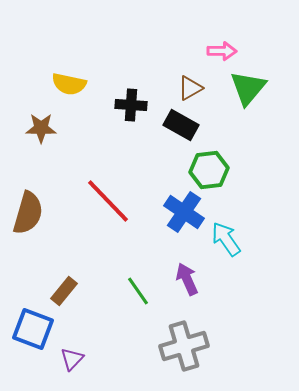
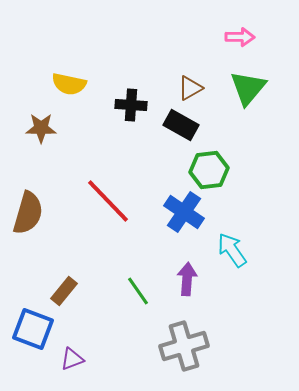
pink arrow: moved 18 px right, 14 px up
cyan arrow: moved 6 px right, 11 px down
purple arrow: rotated 28 degrees clockwise
purple triangle: rotated 25 degrees clockwise
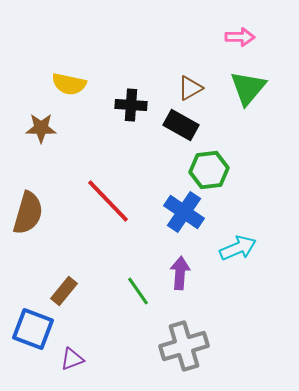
cyan arrow: moved 6 px right, 2 px up; rotated 102 degrees clockwise
purple arrow: moved 7 px left, 6 px up
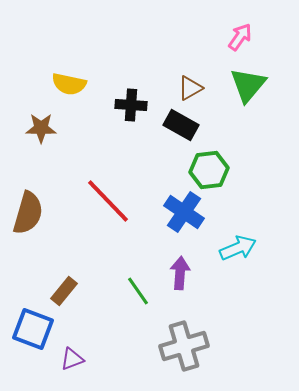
pink arrow: rotated 56 degrees counterclockwise
green triangle: moved 3 px up
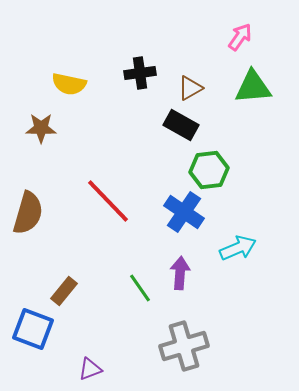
green triangle: moved 5 px right, 2 px down; rotated 45 degrees clockwise
black cross: moved 9 px right, 32 px up; rotated 12 degrees counterclockwise
green line: moved 2 px right, 3 px up
purple triangle: moved 18 px right, 10 px down
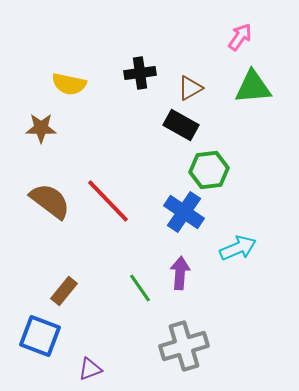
brown semicircle: moved 22 px right, 12 px up; rotated 69 degrees counterclockwise
blue square: moved 7 px right, 7 px down
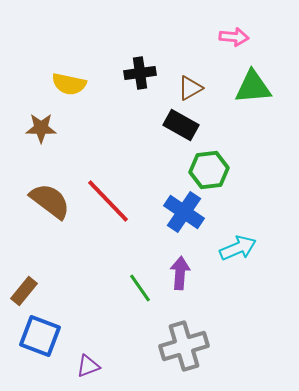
pink arrow: moved 6 px left; rotated 60 degrees clockwise
brown rectangle: moved 40 px left
purple triangle: moved 2 px left, 3 px up
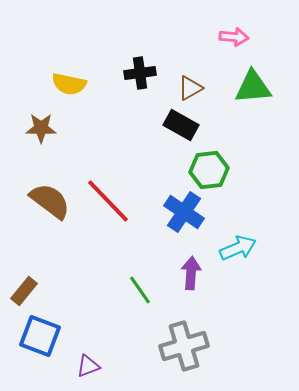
purple arrow: moved 11 px right
green line: moved 2 px down
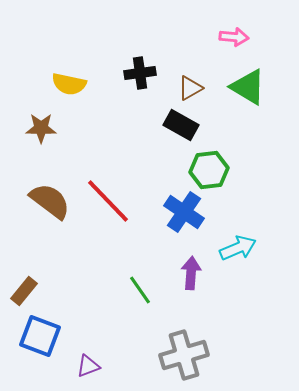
green triangle: moved 5 px left; rotated 36 degrees clockwise
gray cross: moved 9 px down
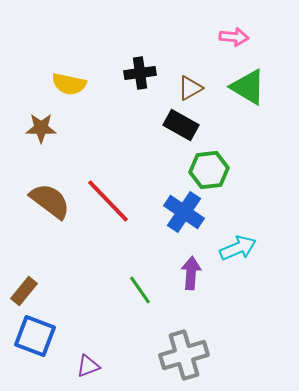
blue square: moved 5 px left
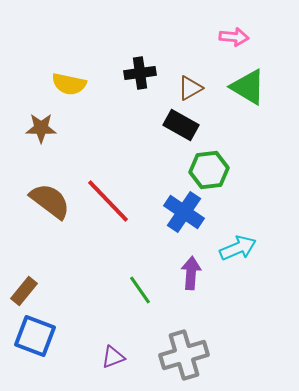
purple triangle: moved 25 px right, 9 px up
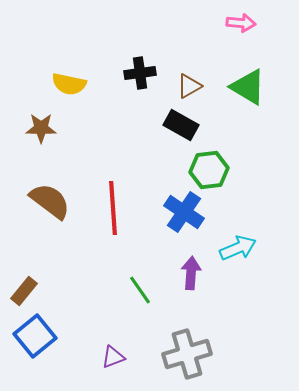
pink arrow: moved 7 px right, 14 px up
brown triangle: moved 1 px left, 2 px up
red line: moved 5 px right, 7 px down; rotated 40 degrees clockwise
blue square: rotated 30 degrees clockwise
gray cross: moved 3 px right, 1 px up
